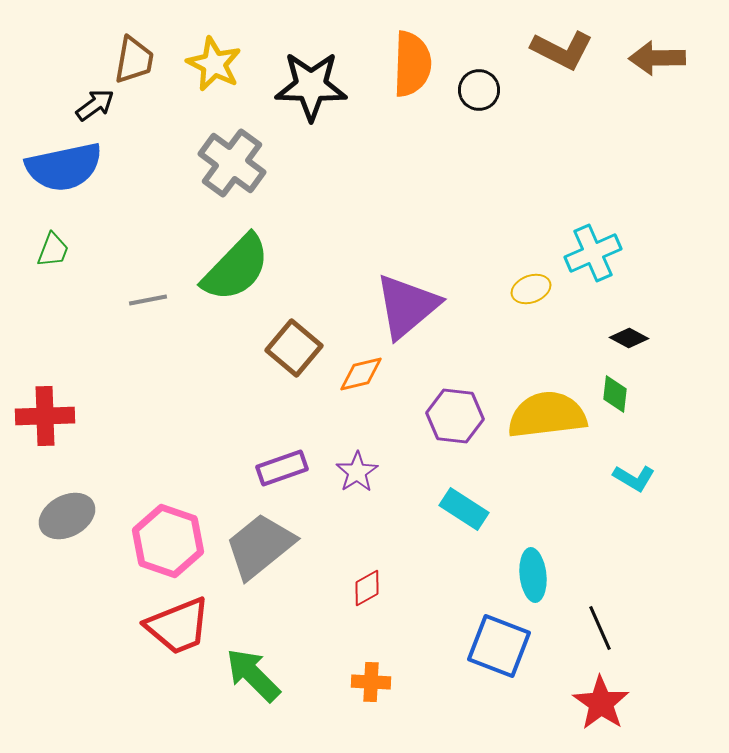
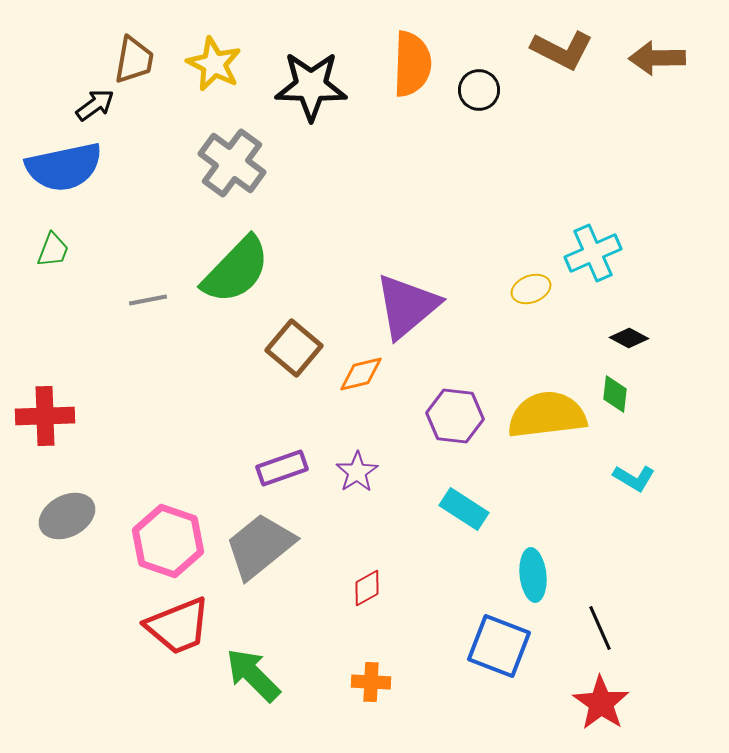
green semicircle: moved 2 px down
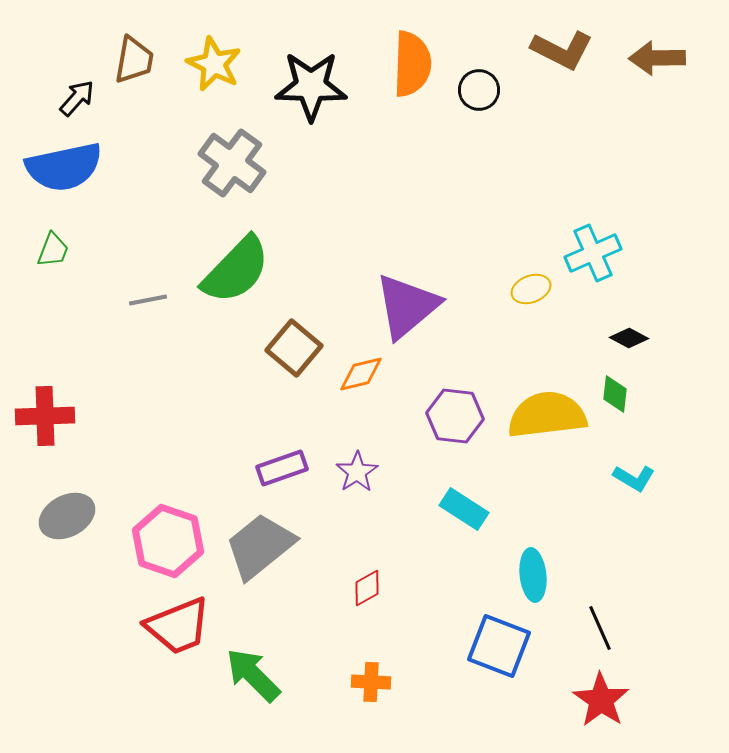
black arrow: moved 18 px left, 7 px up; rotated 12 degrees counterclockwise
red star: moved 3 px up
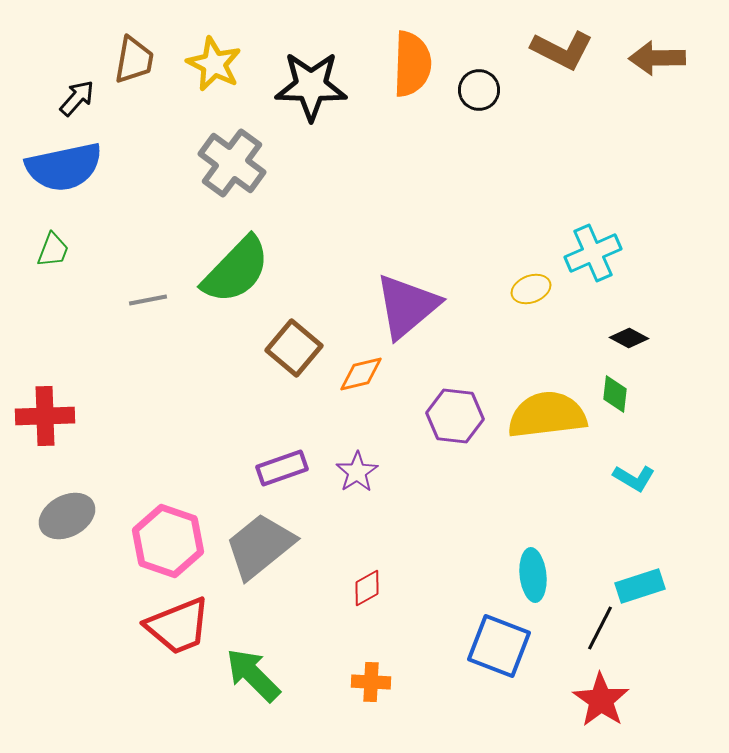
cyan rectangle: moved 176 px right, 77 px down; rotated 51 degrees counterclockwise
black line: rotated 51 degrees clockwise
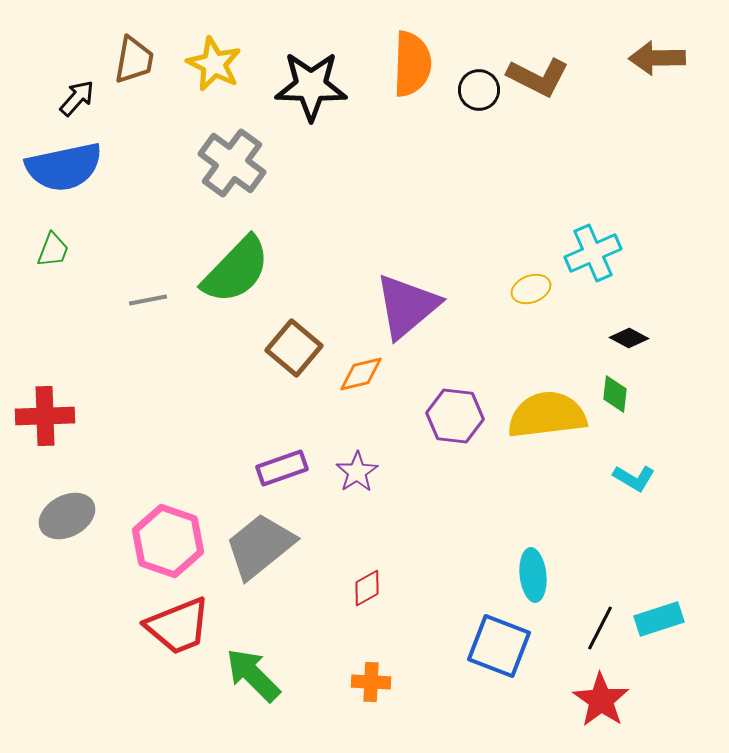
brown L-shape: moved 24 px left, 27 px down
cyan rectangle: moved 19 px right, 33 px down
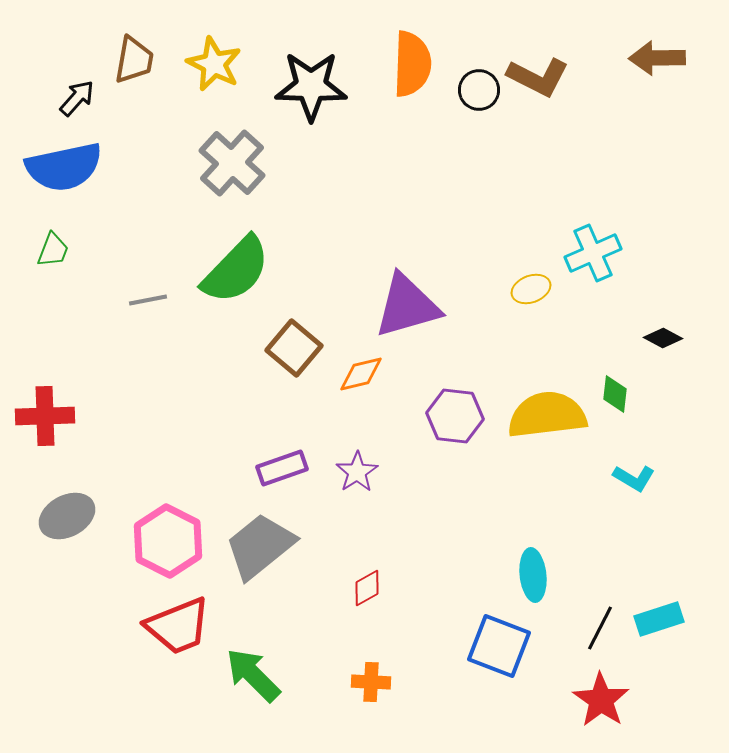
gray cross: rotated 6 degrees clockwise
purple triangle: rotated 24 degrees clockwise
black diamond: moved 34 px right
pink hexagon: rotated 8 degrees clockwise
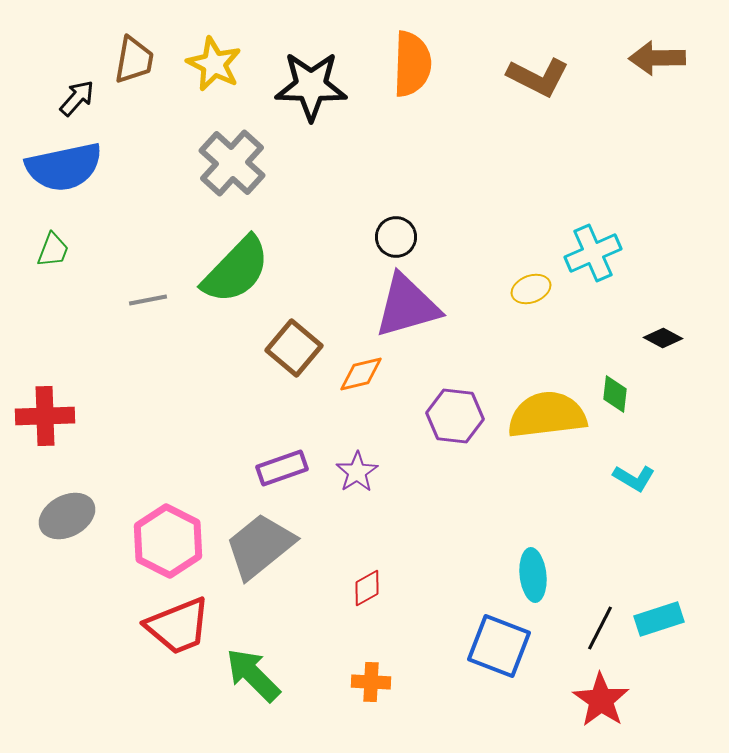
black circle: moved 83 px left, 147 px down
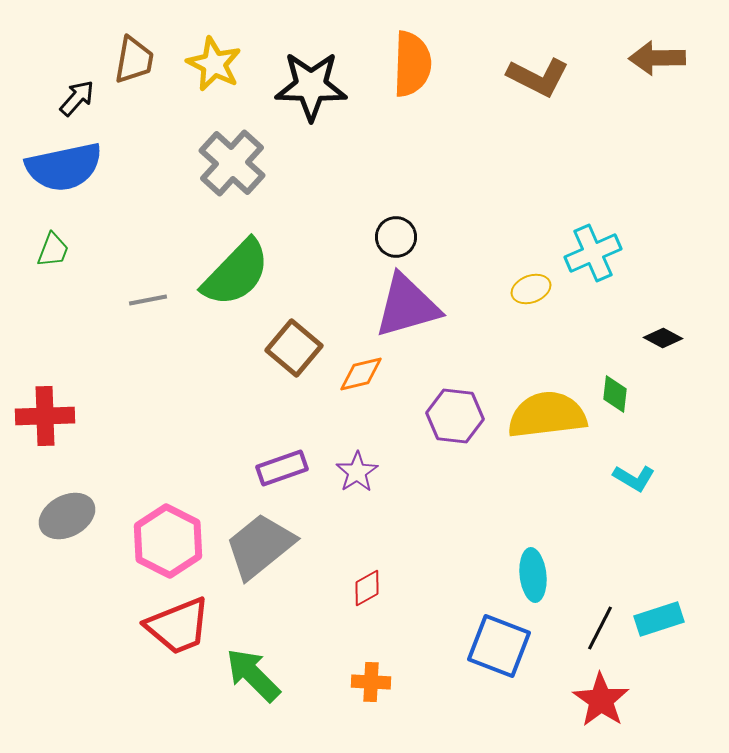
green semicircle: moved 3 px down
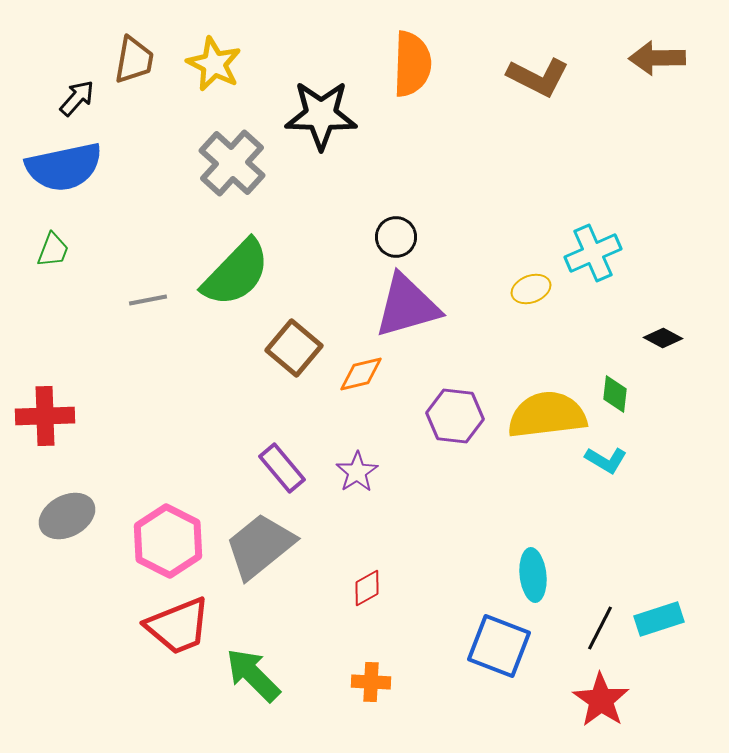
black star: moved 10 px right, 29 px down
purple rectangle: rotated 69 degrees clockwise
cyan L-shape: moved 28 px left, 18 px up
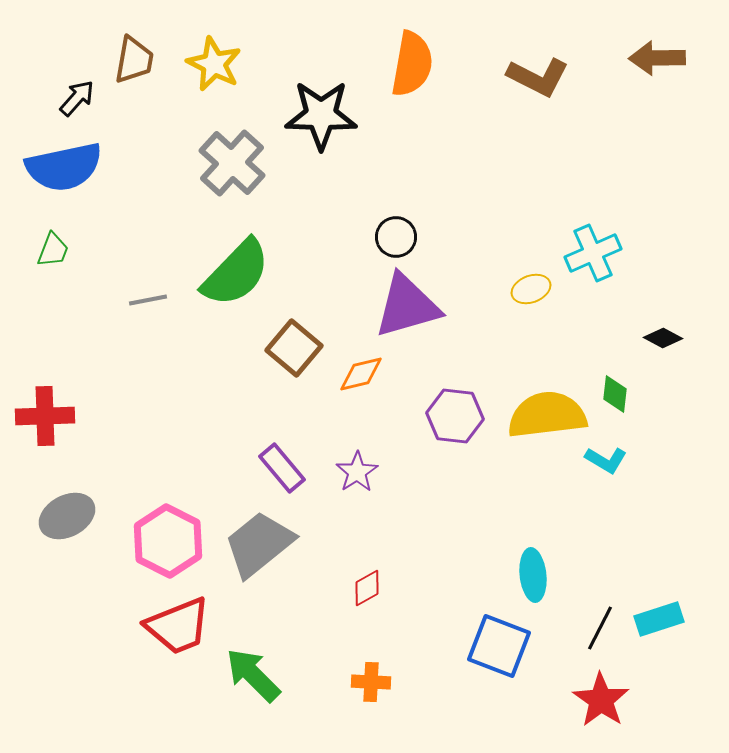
orange semicircle: rotated 8 degrees clockwise
gray trapezoid: moved 1 px left, 2 px up
